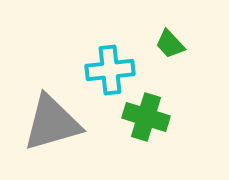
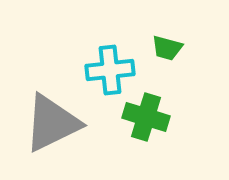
green trapezoid: moved 3 px left, 4 px down; rotated 32 degrees counterclockwise
gray triangle: rotated 10 degrees counterclockwise
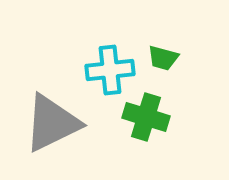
green trapezoid: moved 4 px left, 10 px down
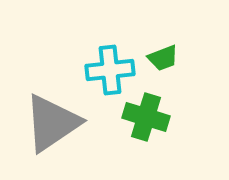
green trapezoid: rotated 36 degrees counterclockwise
gray triangle: rotated 8 degrees counterclockwise
